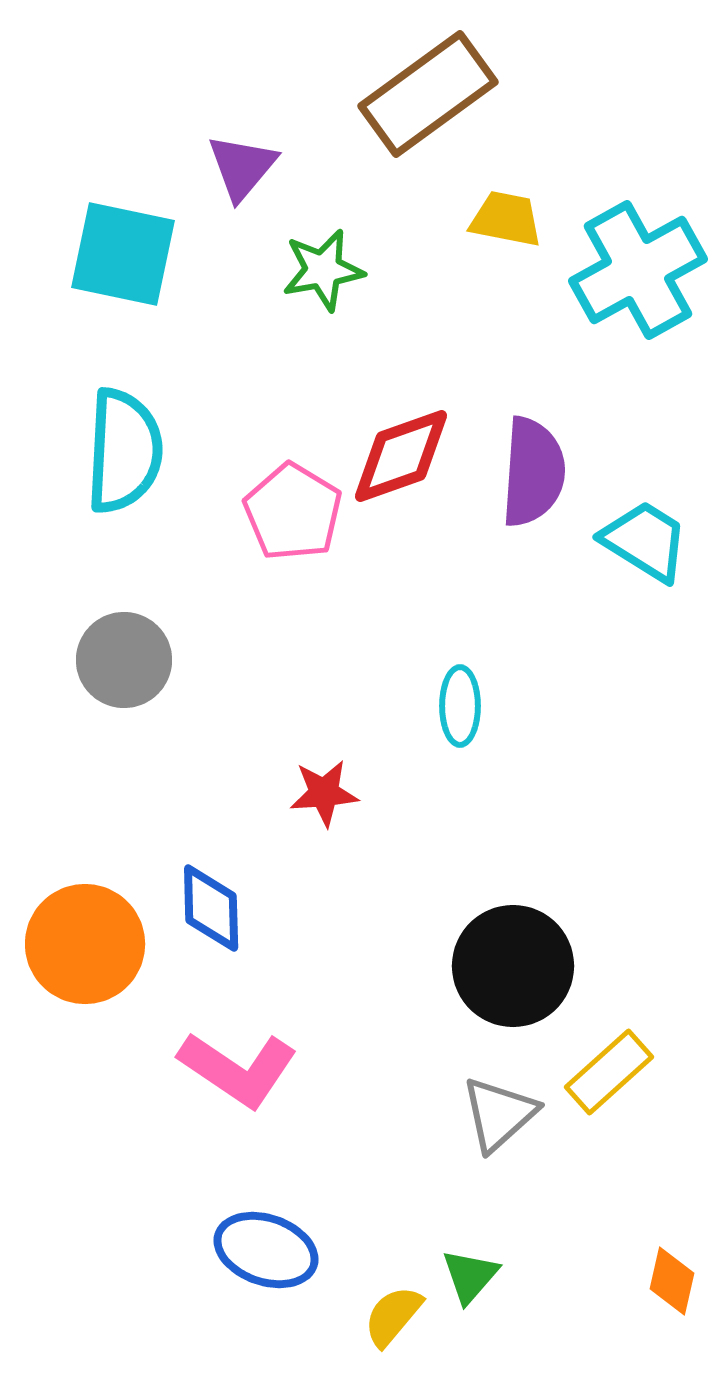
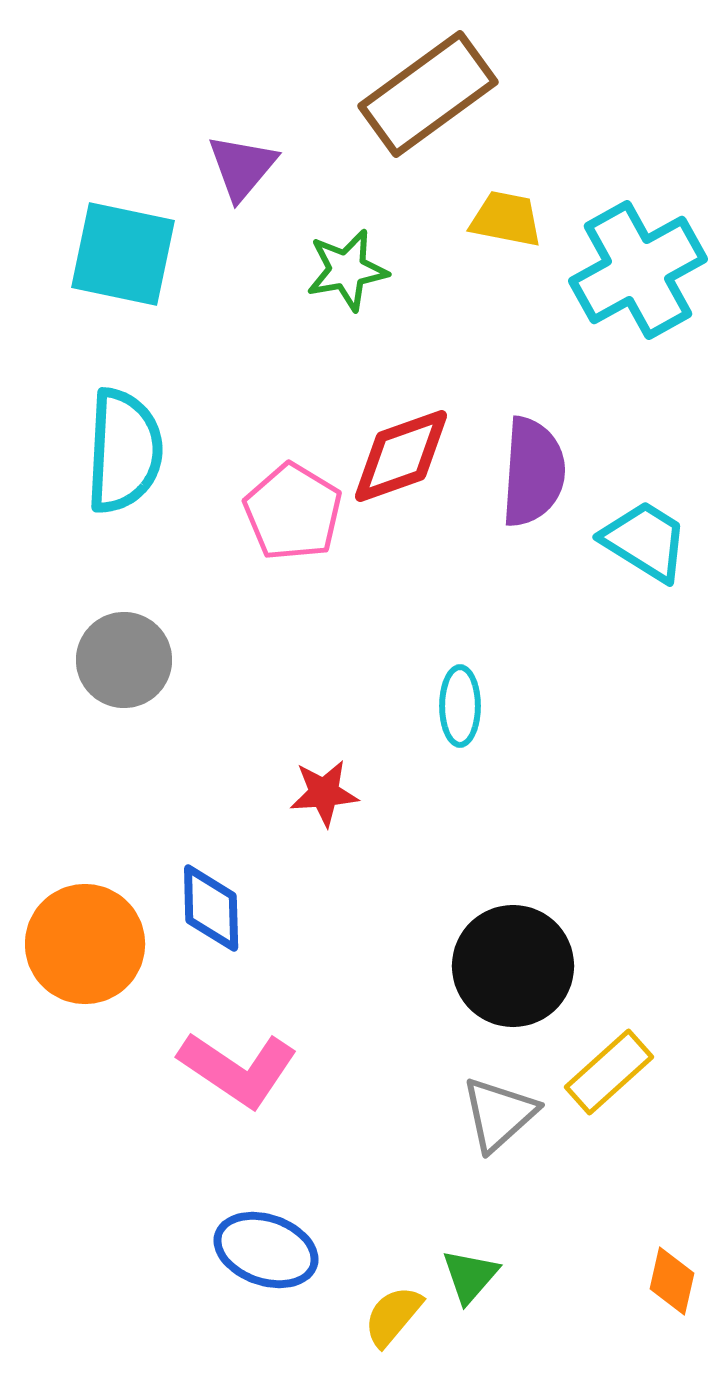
green star: moved 24 px right
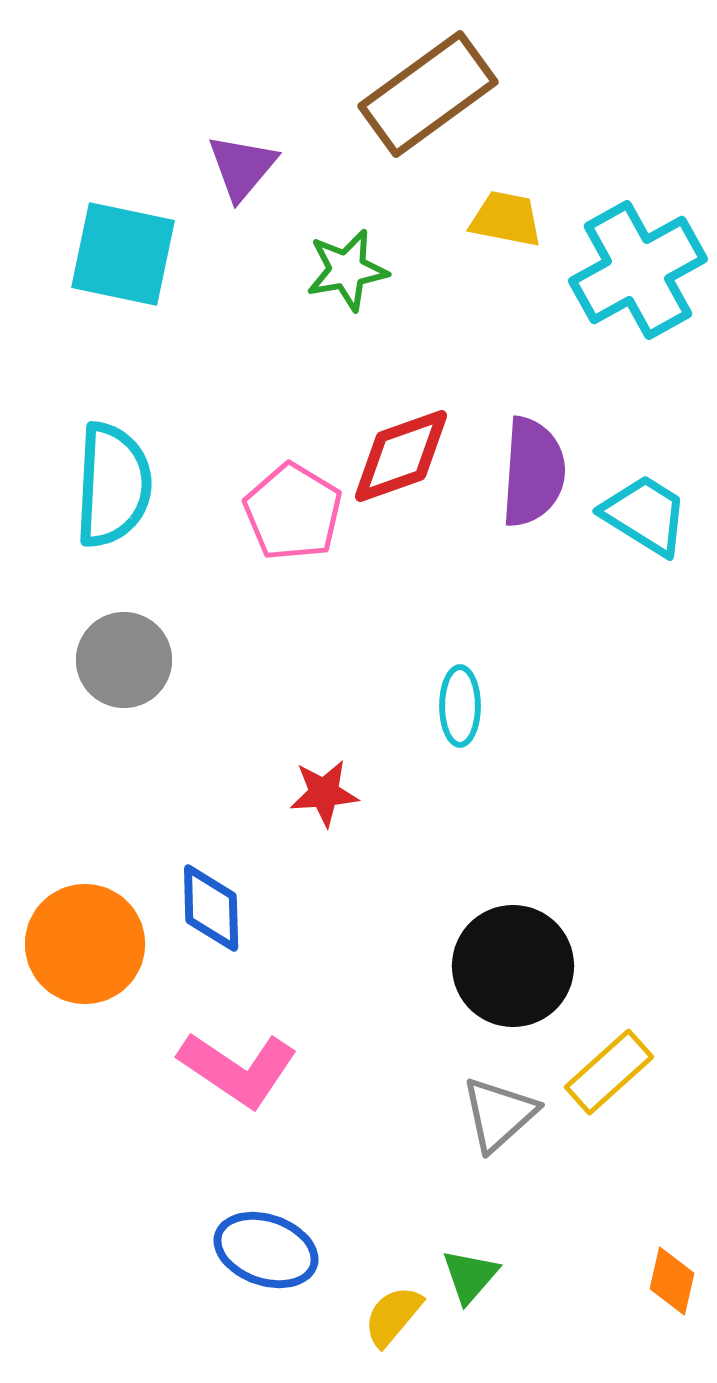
cyan semicircle: moved 11 px left, 34 px down
cyan trapezoid: moved 26 px up
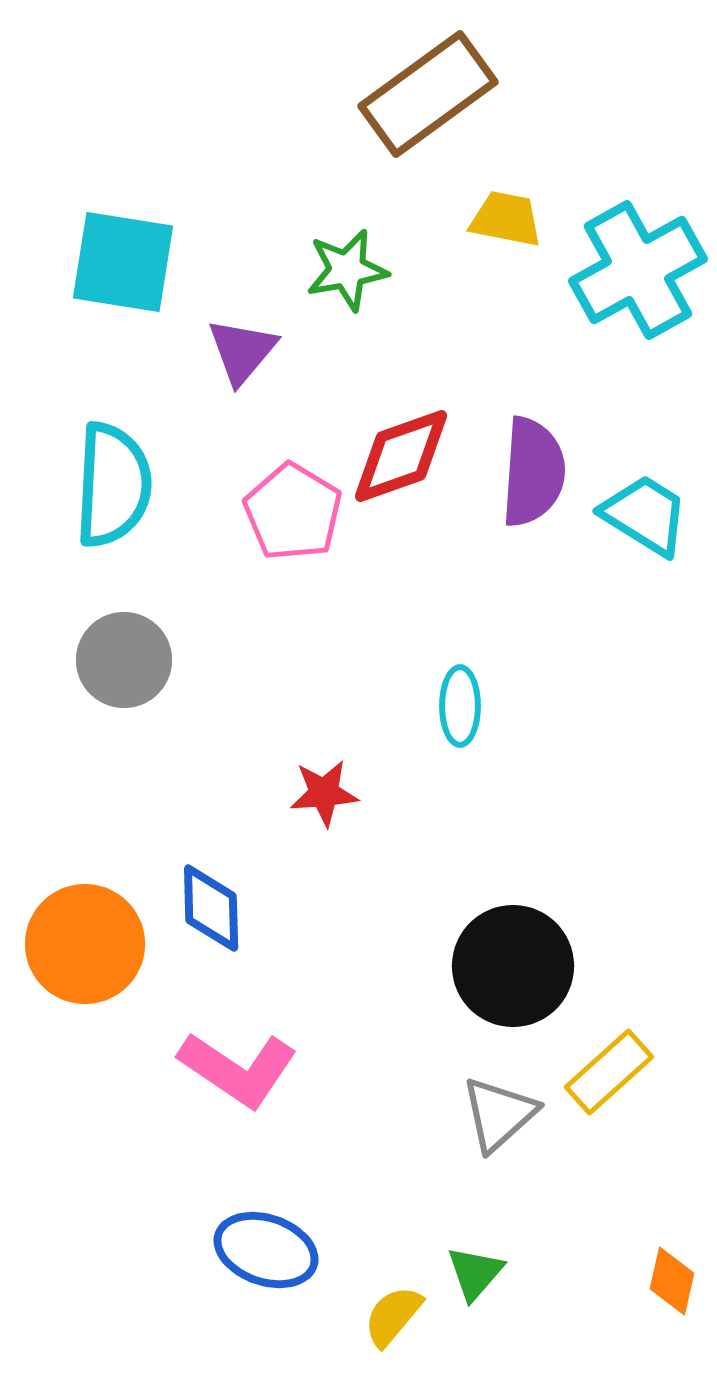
purple triangle: moved 184 px down
cyan square: moved 8 px down; rotated 3 degrees counterclockwise
green triangle: moved 5 px right, 3 px up
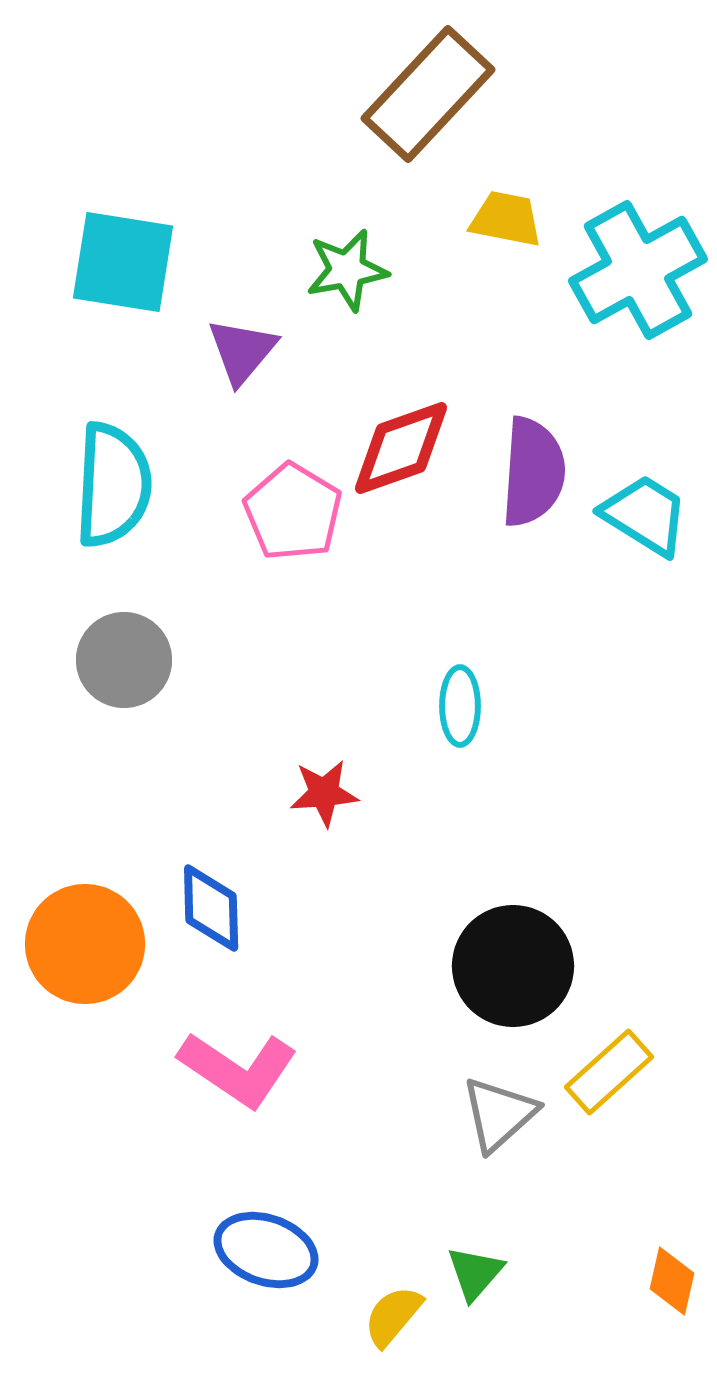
brown rectangle: rotated 11 degrees counterclockwise
red diamond: moved 8 px up
